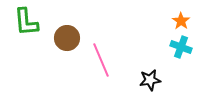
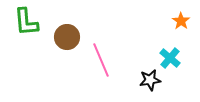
brown circle: moved 1 px up
cyan cross: moved 11 px left, 11 px down; rotated 20 degrees clockwise
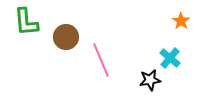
brown circle: moved 1 px left
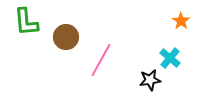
pink line: rotated 52 degrees clockwise
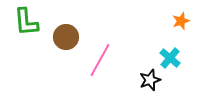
orange star: rotated 18 degrees clockwise
pink line: moved 1 px left
black star: rotated 10 degrees counterclockwise
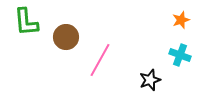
orange star: moved 1 px up
cyan cross: moved 10 px right, 3 px up; rotated 20 degrees counterclockwise
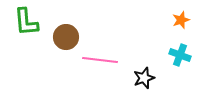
pink line: rotated 68 degrees clockwise
black star: moved 6 px left, 2 px up
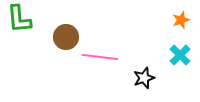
green L-shape: moved 7 px left, 3 px up
cyan cross: rotated 25 degrees clockwise
pink line: moved 3 px up
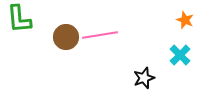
orange star: moved 4 px right; rotated 30 degrees counterclockwise
pink line: moved 22 px up; rotated 16 degrees counterclockwise
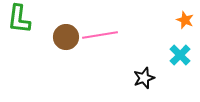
green L-shape: rotated 12 degrees clockwise
